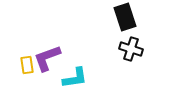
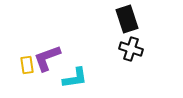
black rectangle: moved 2 px right, 2 px down
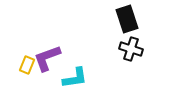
yellow rectangle: rotated 30 degrees clockwise
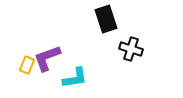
black rectangle: moved 21 px left
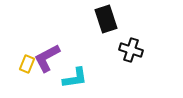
black cross: moved 1 px down
purple L-shape: rotated 8 degrees counterclockwise
yellow rectangle: moved 1 px up
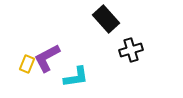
black rectangle: rotated 24 degrees counterclockwise
black cross: rotated 35 degrees counterclockwise
cyan L-shape: moved 1 px right, 1 px up
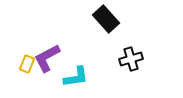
black cross: moved 9 px down
